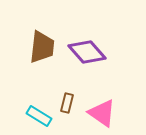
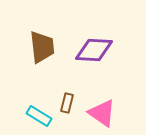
brown trapezoid: rotated 12 degrees counterclockwise
purple diamond: moved 7 px right, 2 px up; rotated 45 degrees counterclockwise
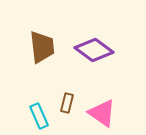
purple diamond: rotated 33 degrees clockwise
cyan rectangle: rotated 35 degrees clockwise
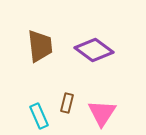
brown trapezoid: moved 2 px left, 1 px up
pink triangle: rotated 28 degrees clockwise
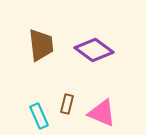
brown trapezoid: moved 1 px right, 1 px up
brown rectangle: moved 1 px down
pink triangle: rotated 40 degrees counterclockwise
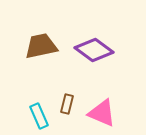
brown trapezoid: moved 1 px down; rotated 96 degrees counterclockwise
